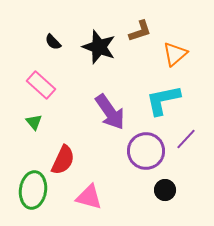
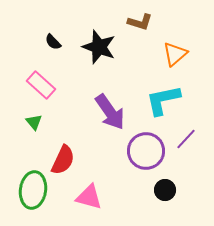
brown L-shape: moved 9 px up; rotated 35 degrees clockwise
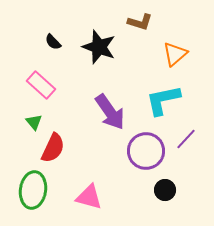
red semicircle: moved 10 px left, 12 px up
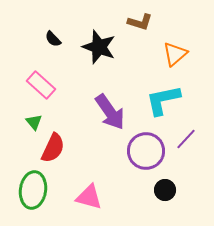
black semicircle: moved 3 px up
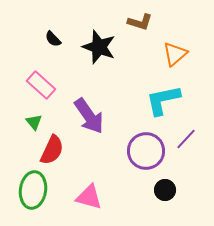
purple arrow: moved 21 px left, 4 px down
red semicircle: moved 1 px left, 2 px down
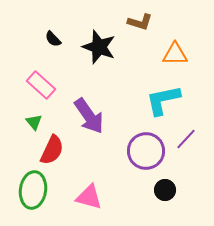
orange triangle: rotated 40 degrees clockwise
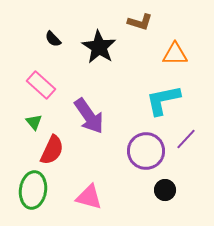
black star: rotated 12 degrees clockwise
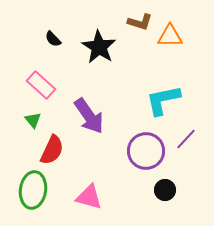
orange triangle: moved 5 px left, 18 px up
green triangle: moved 1 px left, 2 px up
